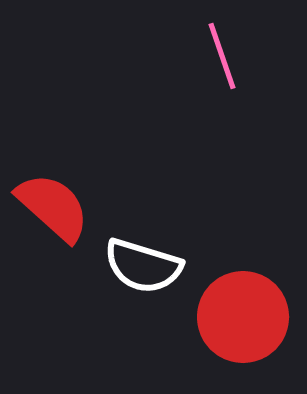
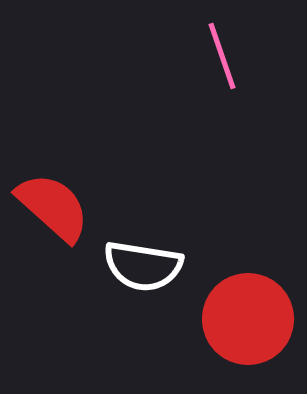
white semicircle: rotated 8 degrees counterclockwise
red circle: moved 5 px right, 2 px down
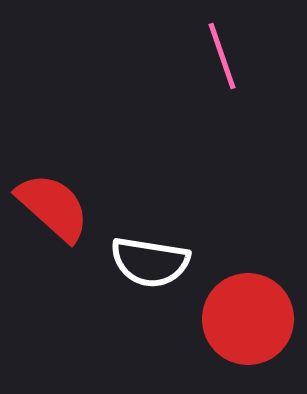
white semicircle: moved 7 px right, 4 px up
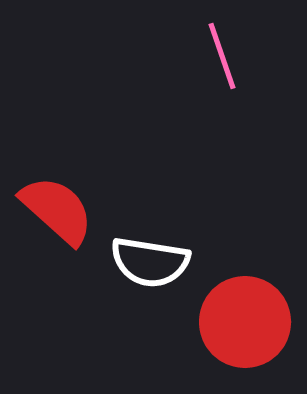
red semicircle: moved 4 px right, 3 px down
red circle: moved 3 px left, 3 px down
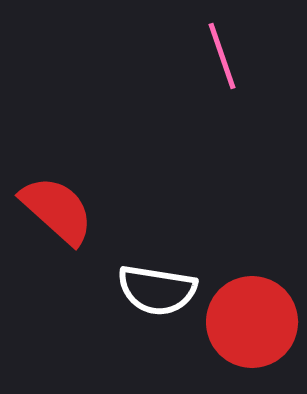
white semicircle: moved 7 px right, 28 px down
red circle: moved 7 px right
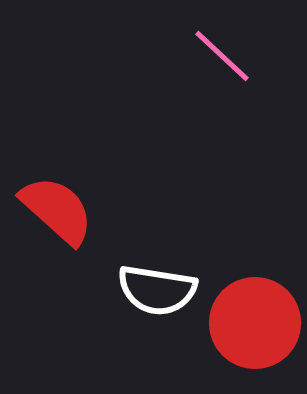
pink line: rotated 28 degrees counterclockwise
red circle: moved 3 px right, 1 px down
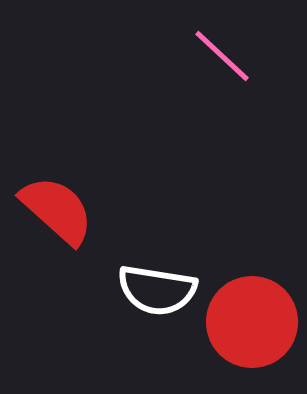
red circle: moved 3 px left, 1 px up
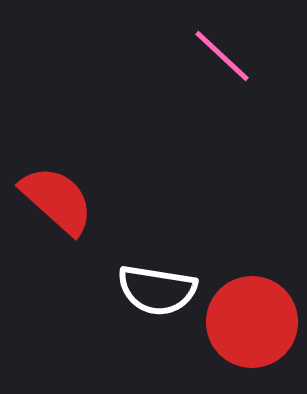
red semicircle: moved 10 px up
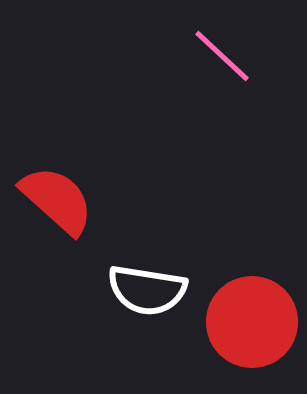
white semicircle: moved 10 px left
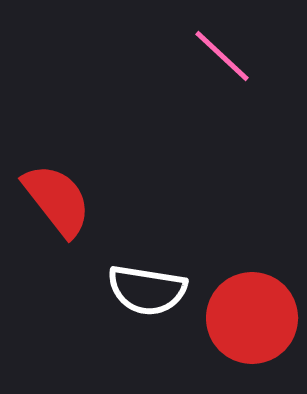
red semicircle: rotated 10 degrees clockwise
red circle: moved 4 px up
